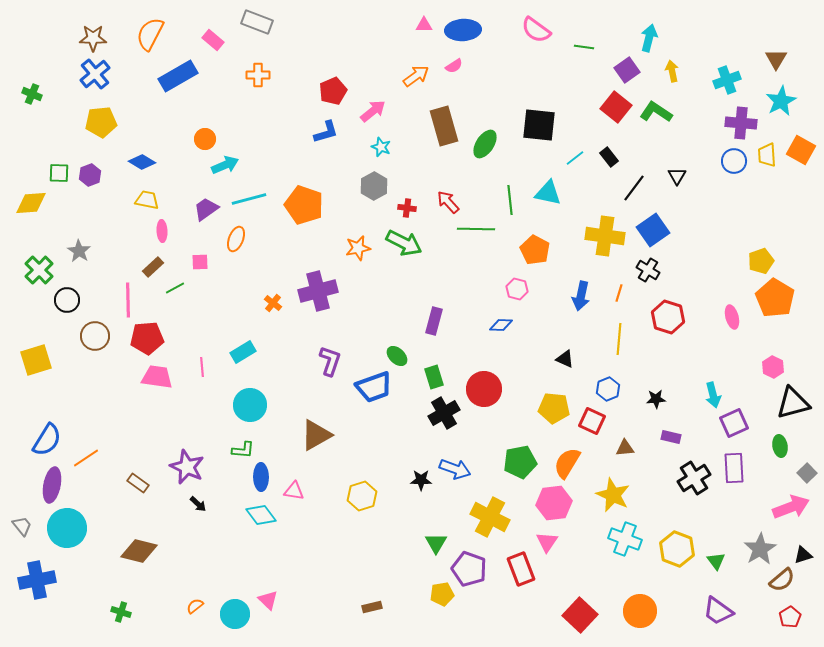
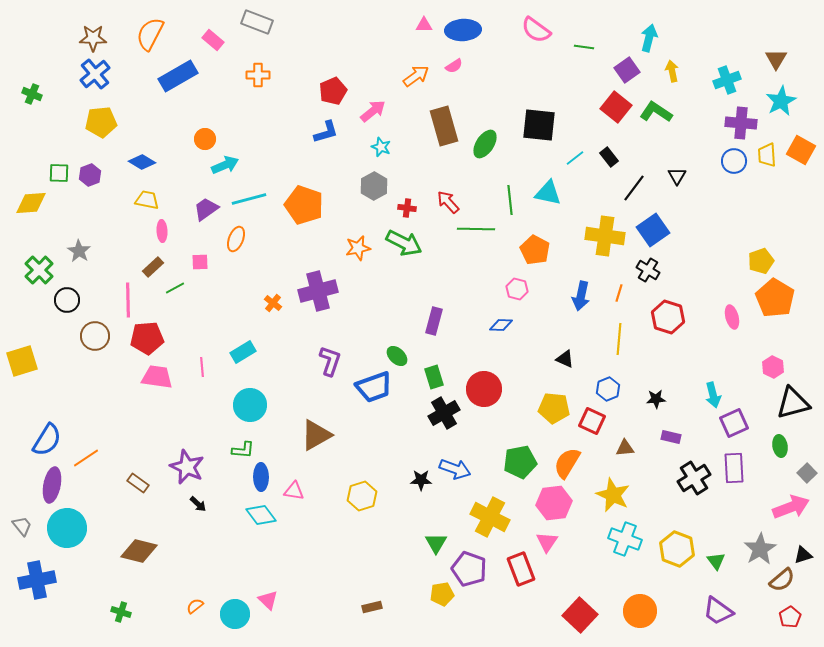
yellow square at (36, 360): moved 14 px left, 1 px down
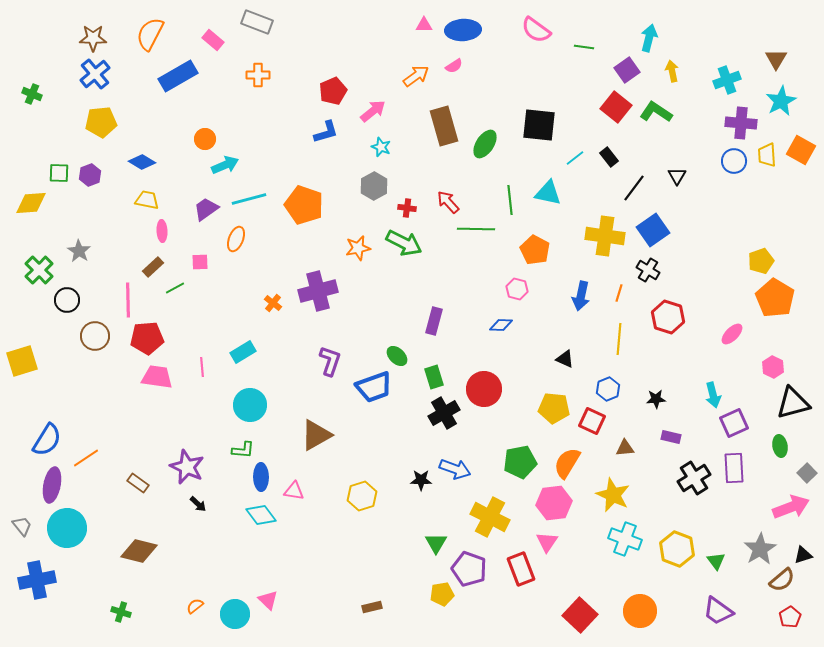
pink ellipse at (732, 317): moved 17 px down; rotated 60 degrees clockwise
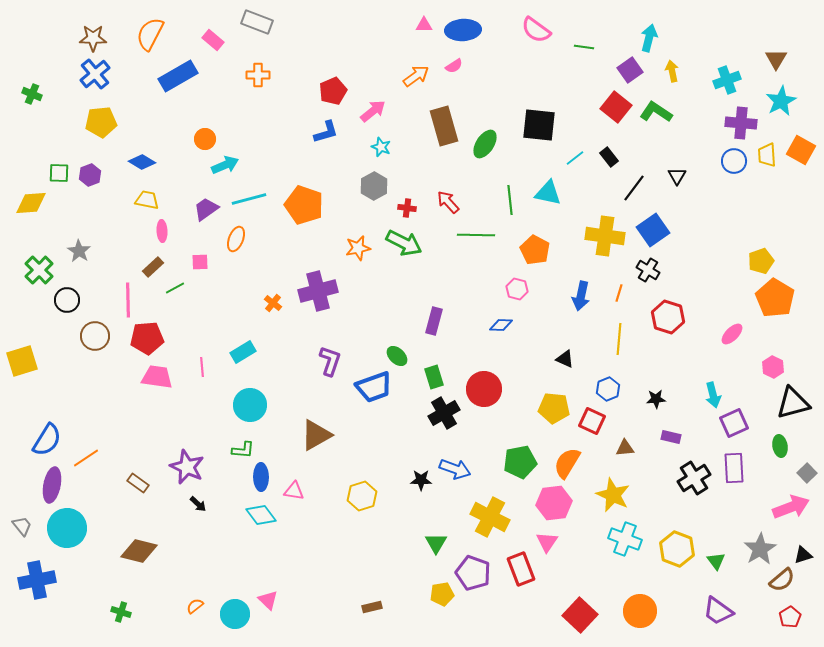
purple square at (627, 70): moved 3 px right
green line at (476, 229): moved 6 px down
purple pentagon at (469, 569): moved 4 px right, 4 px down
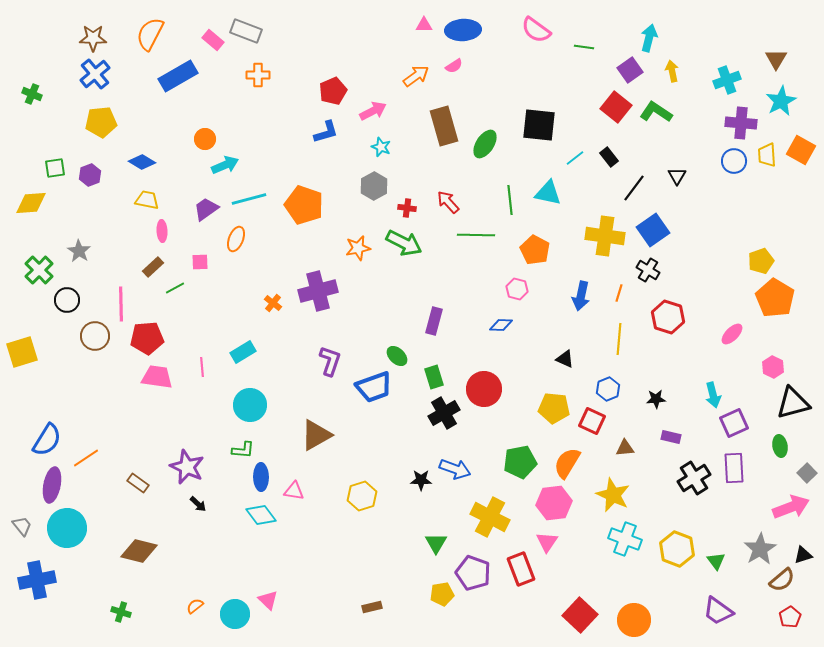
gray rectangle at (257, 22): moved 11 px left, 9 px down
pink arrow at (373, 111): rotated 12 degrees clockwise
green square at (59, 173): moved 4 px left, 5 px up; rotated 10 degrees counterclockwise
pink line at (128, 300): moved 7 px left, 4 px down
yellow square at (22, 361): moved 9 px up
orange circle at (640, 611): moved 6 px left, 9 px down
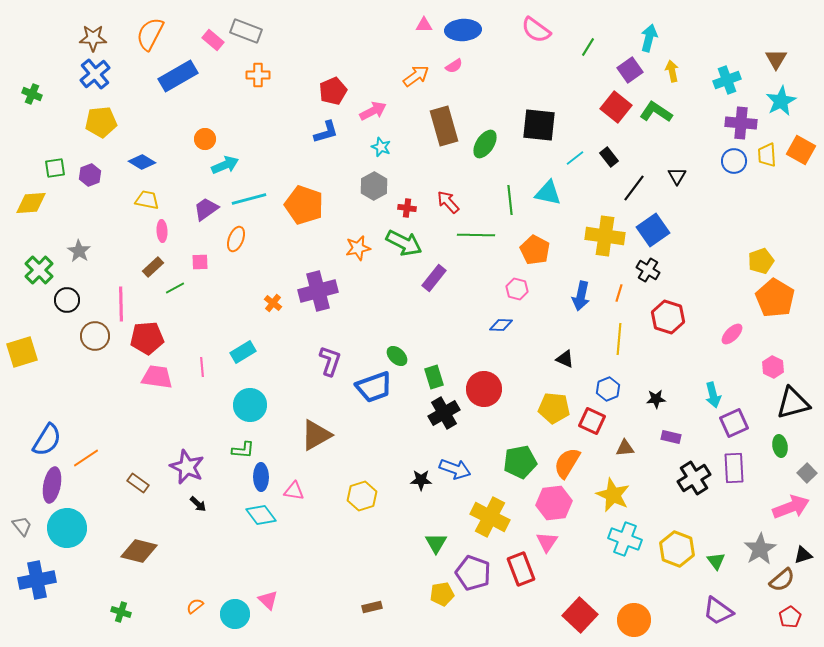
green line at (584, 47): moved 4 px right; rotated 66 degrees counterclockwise
purple rectangle at (434, 321): moved 43 px up; rotated 24 degrees clockwise
